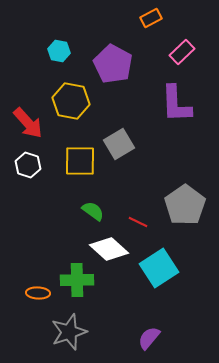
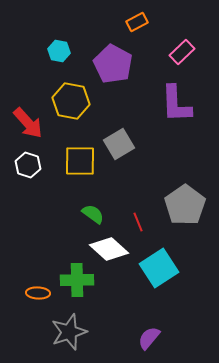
orange rectangle: moved 14 px left, 4 px down
green semicircle: moved 3 px down
red line: rotated 42 degrees clockwise
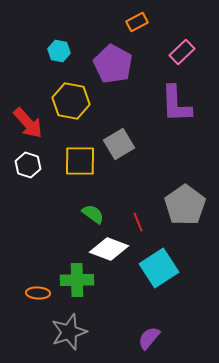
white diamond: rotated 21 degrees counterclockwise
